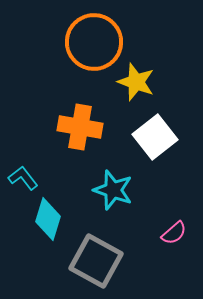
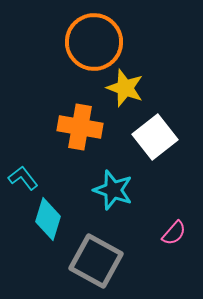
yellow star: moved 11 px left, 6 px down
pink semicircle: rotated 8 degrees counterclockwise
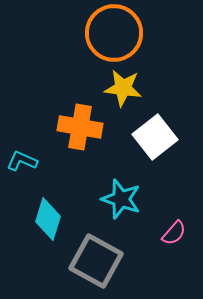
orange circle: moved 20 px right, 9 px up
yellow star: moved 2 px left; rotated 12 degrees counterclockwise
cyan L-shape: moved 1 px left, 17 px up; rotated 28 degrees counterclockwise
cyan star: moved 8 px right, 9 px down
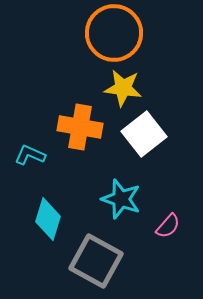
white square: moved 11 px left, 3 px up
cyan L-shape: moved 8 px right, 6 px up
pink semicircle: moved 6 px left, 7 px up
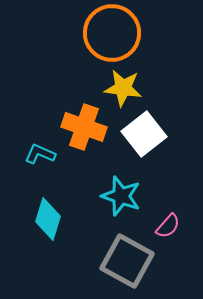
orange circle: moved 2 px left
orange cross: moved 4 px right; rotated 9 degrees clockwise
cyan L-shape: moved 10 px right, 1 px up
cyan star: moved 3 px up
gray square: moved 31 px right
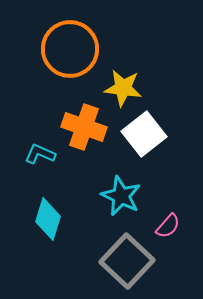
orange circle: moved 42 px left, 16 px down
cyan star: rotated 6 degrees clockwise
gray square: rotated 14 degrees clockwise
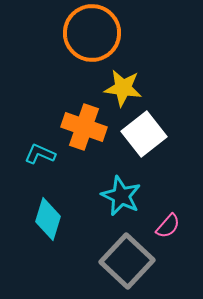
orange circle: moved 22 px right, 16 px up
